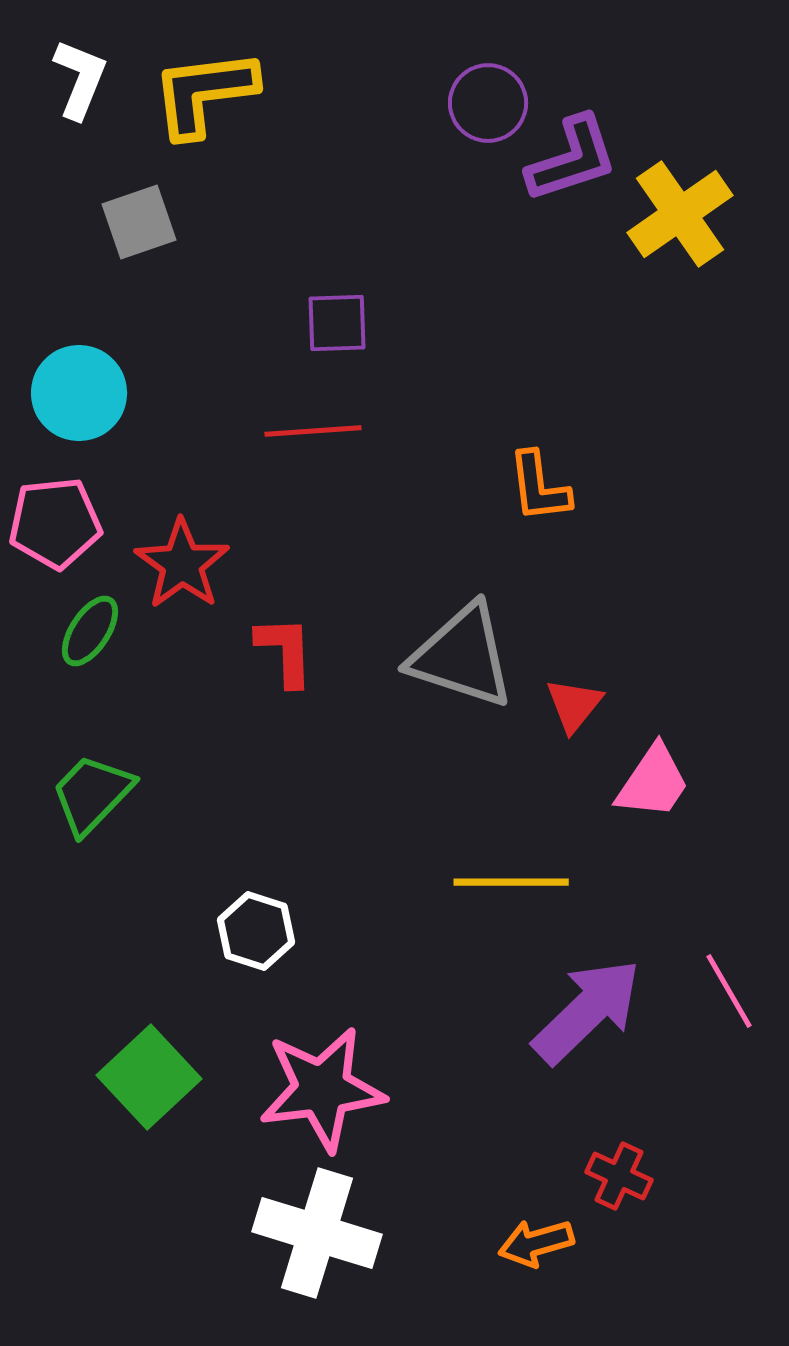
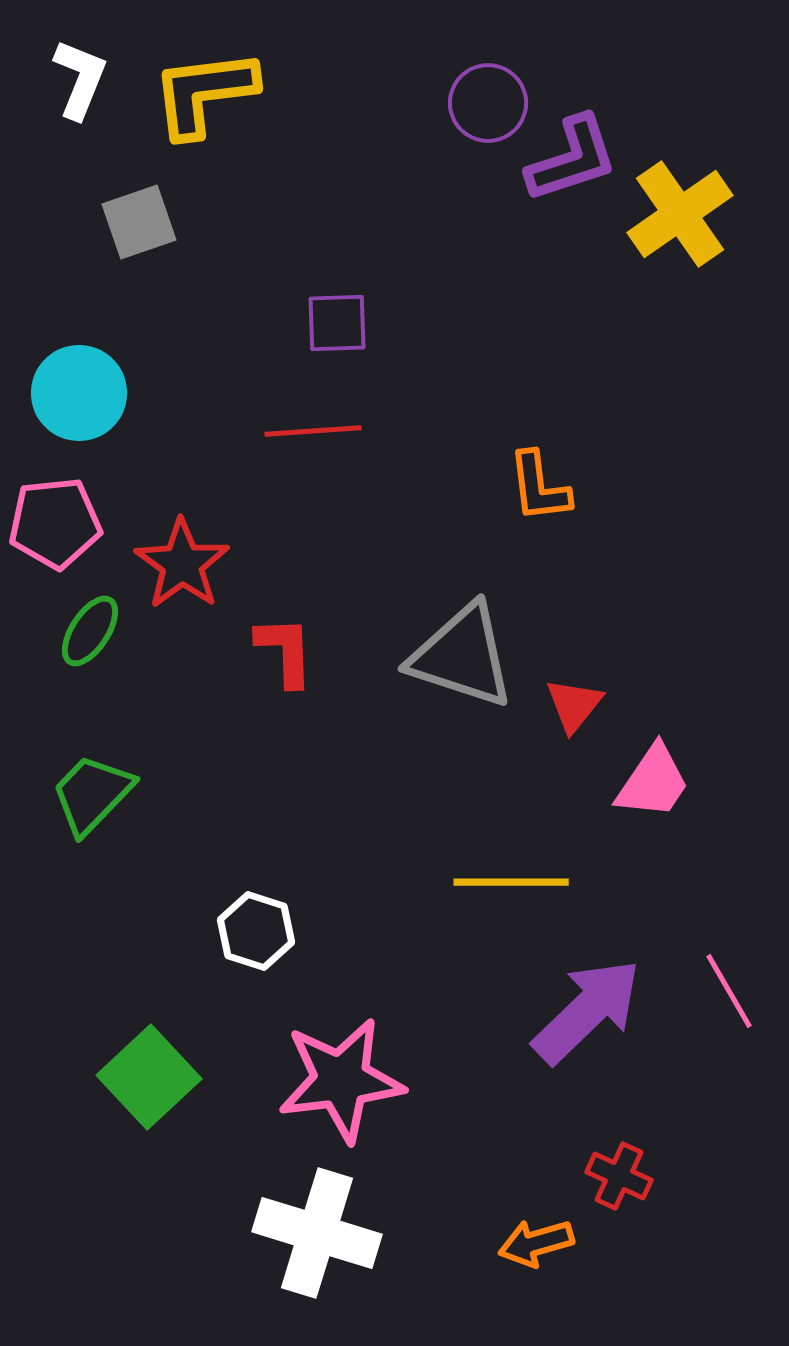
pink star: moved 19 px right, 9 px up
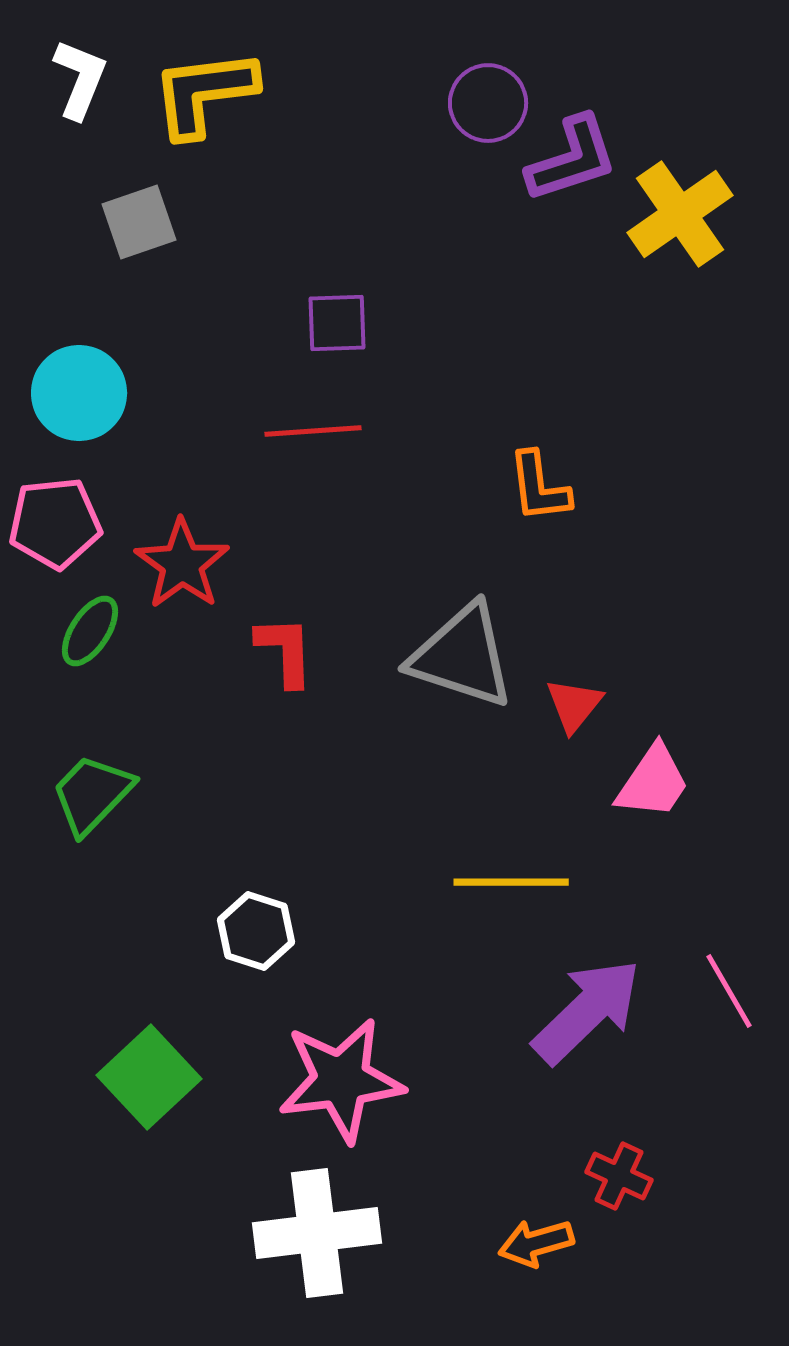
white cross: rotated 24 degrees counterclockwise
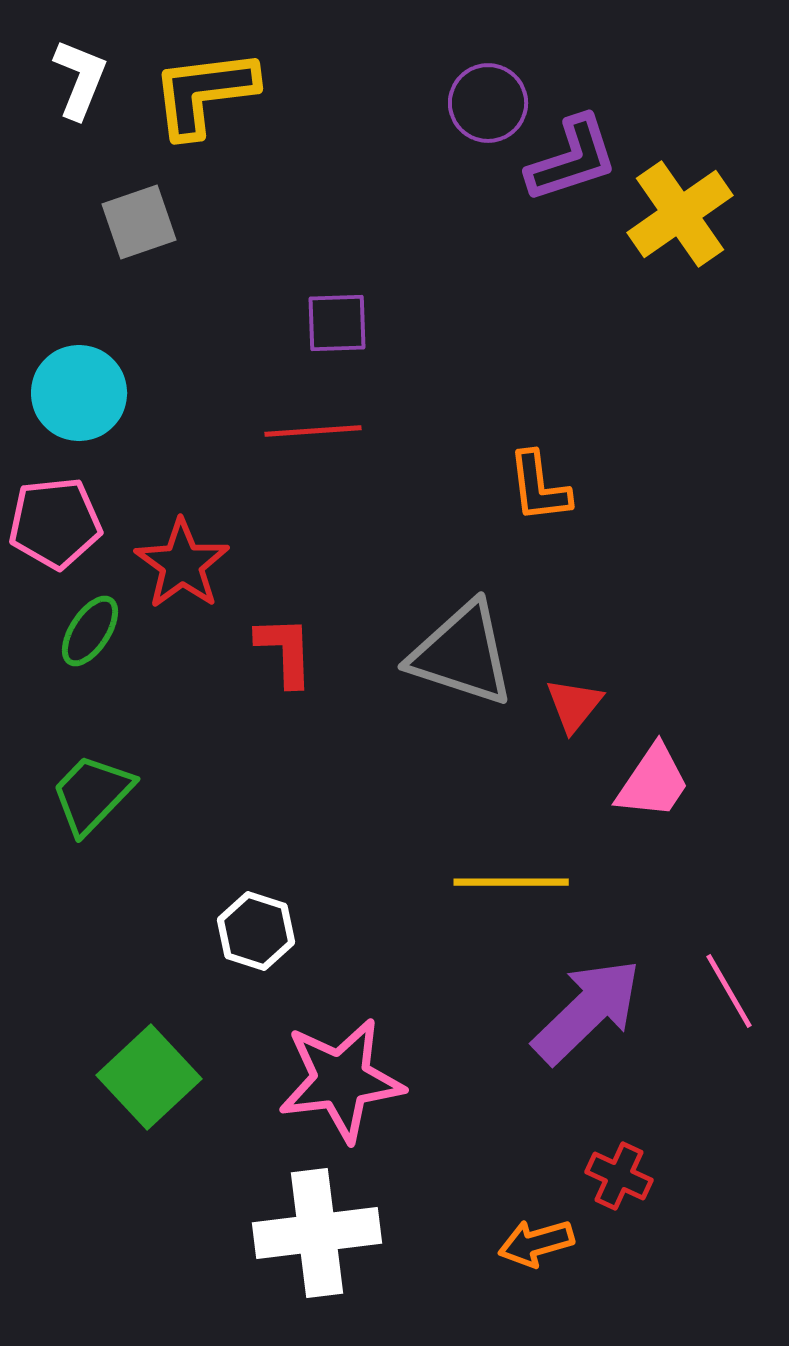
gray triangle: moved 2 px up
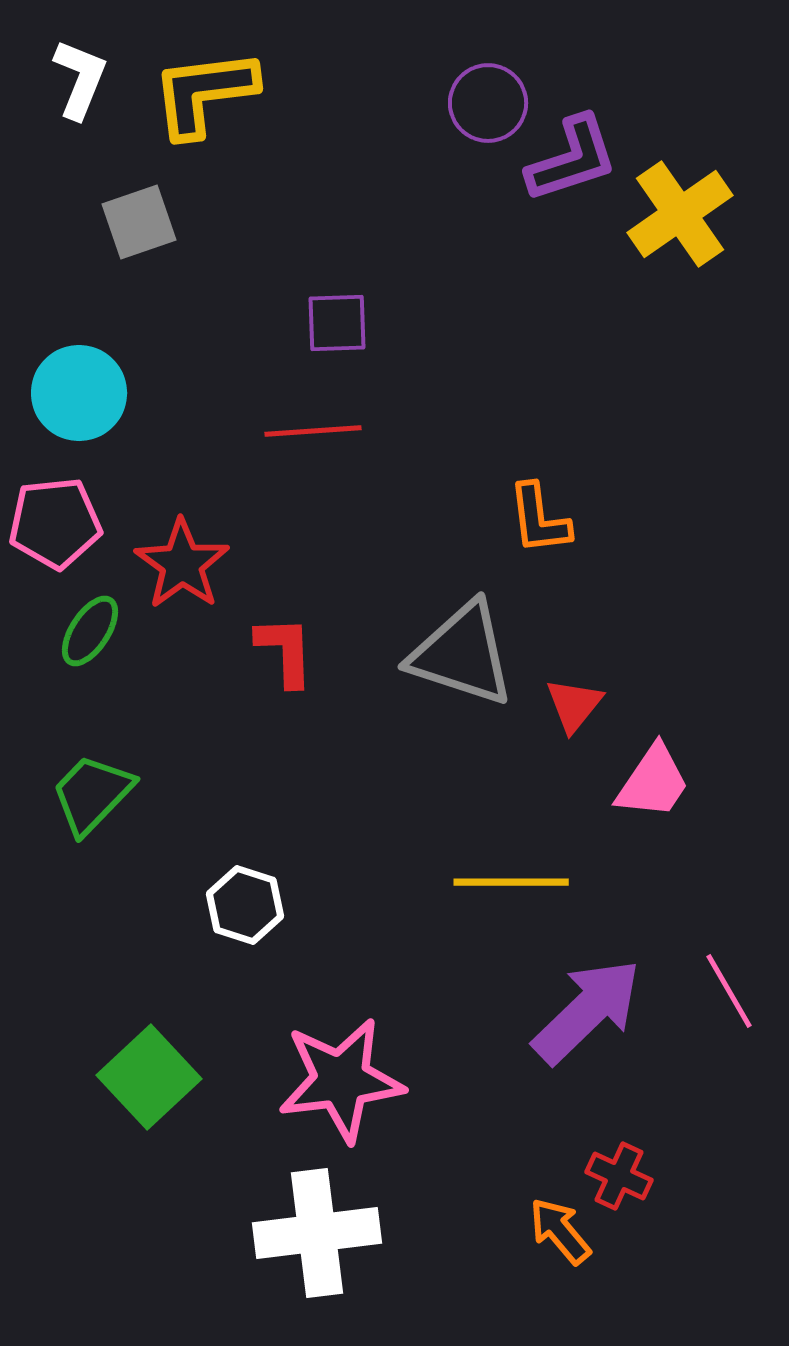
orange L-shape: moved 32 px down
white hexagon: moved 11 px left, 26 px up
orange arrow: moved 24 px right, 12 px up; rotated 66 degrees clockwise
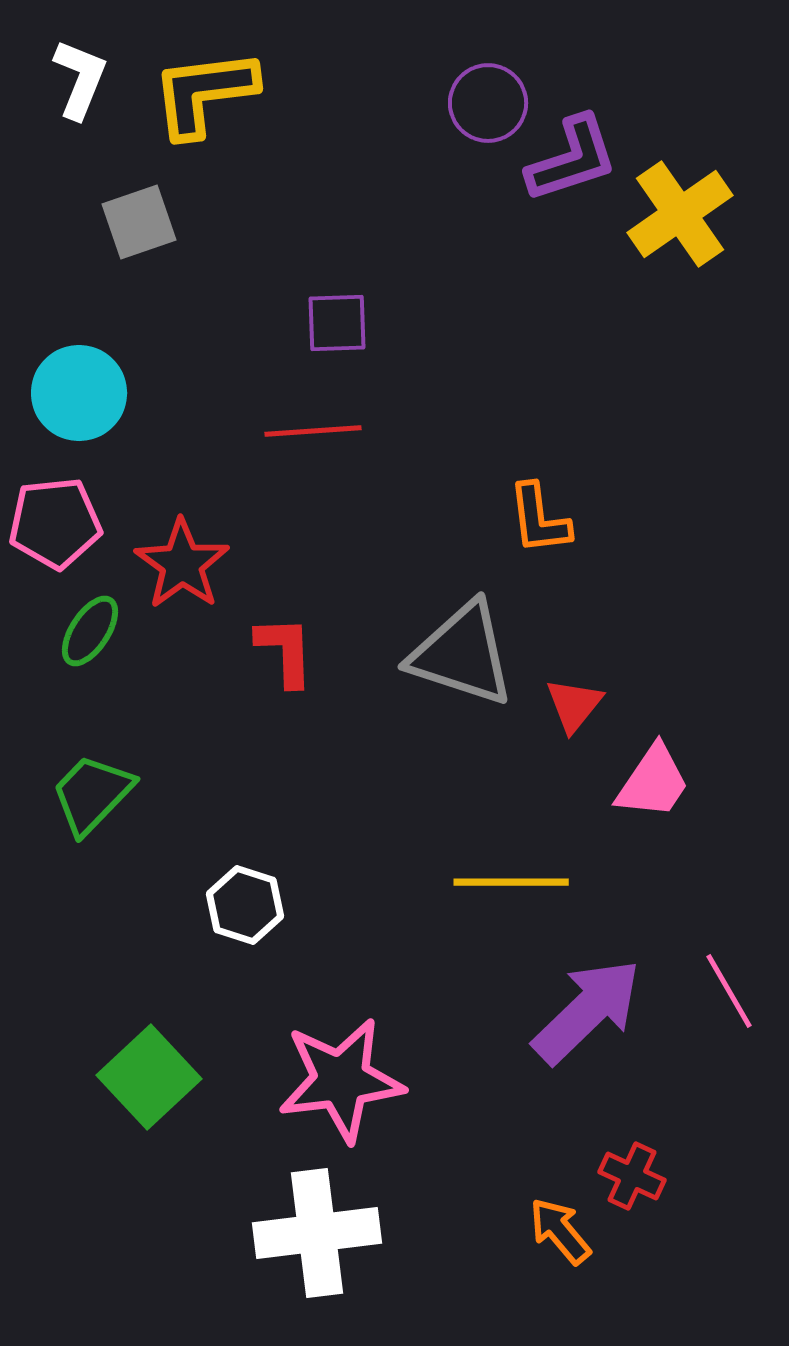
red cross: moved 13 px right
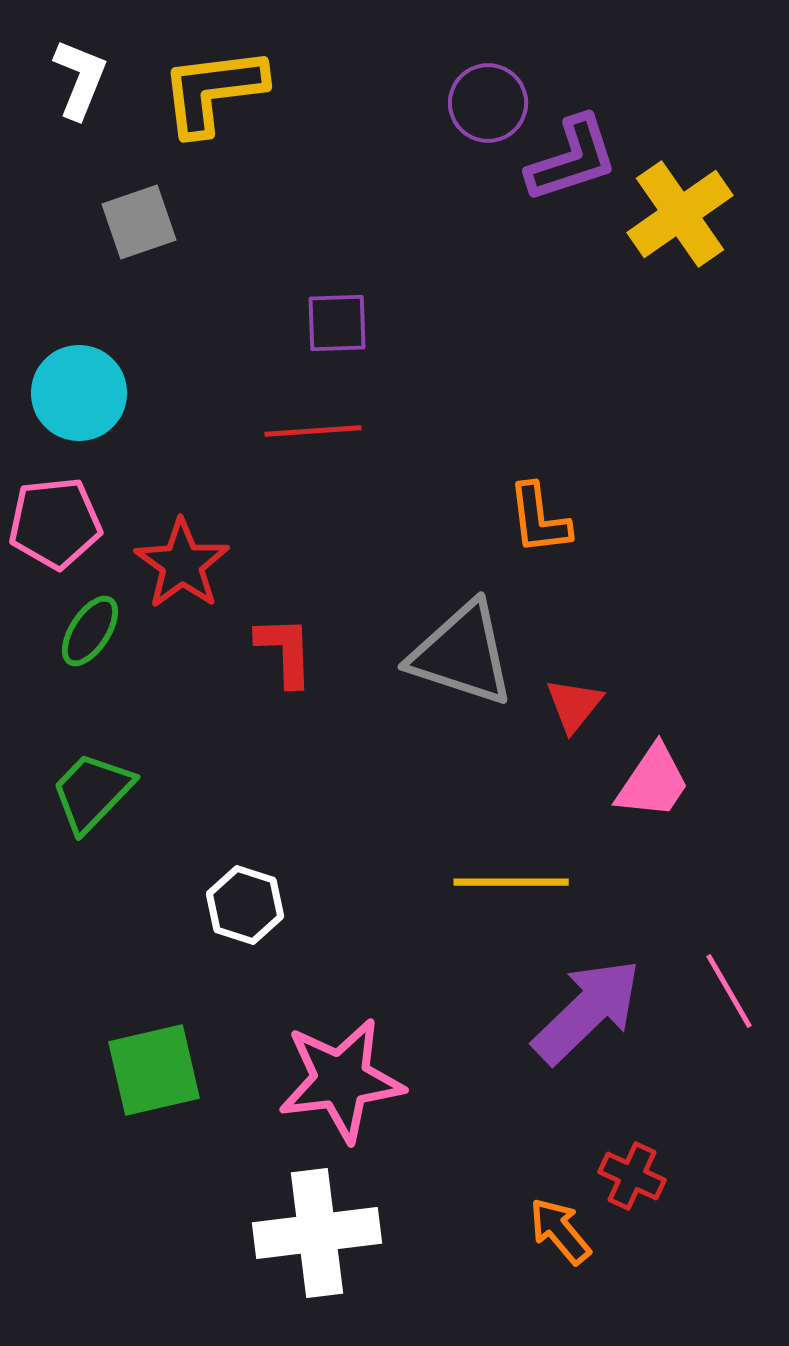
yellow L-shape: moved 9 px right, 2 px up
green trapezoid: moved 2 px up
green square: moved 5 px right, 7 px up; rotated 30 degrees clockwise
